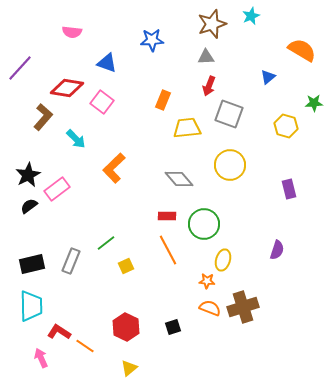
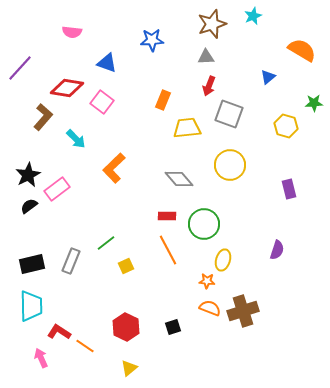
cyan star at (251, 16): moved 2 px right
brown cross at (243, 307): moved 4 px down
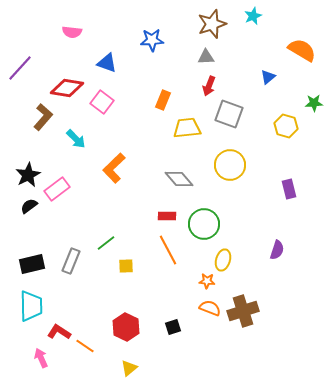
yellow square at (126, 266): rotated 21 degrees clockwise
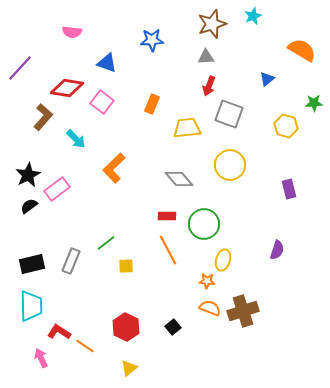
blue triangle at (268, 77): moved 1 px left, 2 px down
orange rectangle at (163, 100): moved 11 px left, 4 px down
black square at (173, 327): rotated 21 degrees counterclockwise
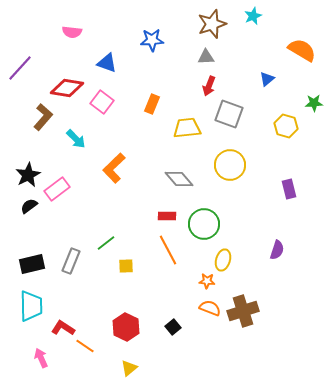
red L-shape at (59, 332): moved 4 px right, 4 px up
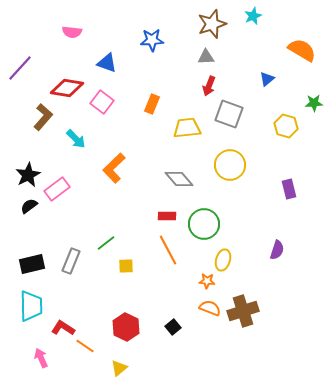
yellow triangle at (129, 368): moved 10 px left
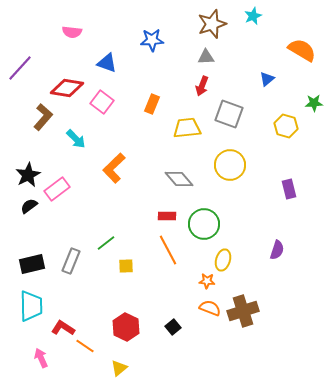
red arrow at (209, 86): moved 7 px left
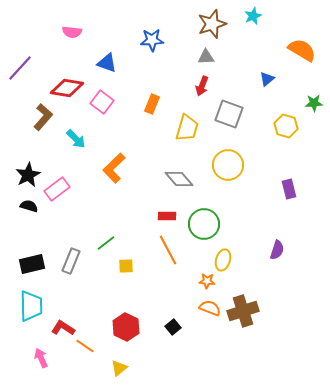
yellow trapezoid at (187, 128): rotated 112 degrees clockwise
yellow circle at (230, 165): moved 2 px left
black semicircle at (29, 206): rotated 54 degrees clockwise
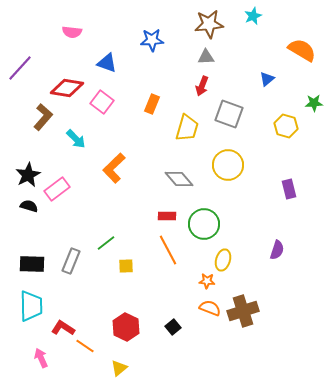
brown star at (212, 24): moved 3 px left; rotated 12 degrees clockwise
black rectangle at (32, 264): rotated 15 degrees clockwise
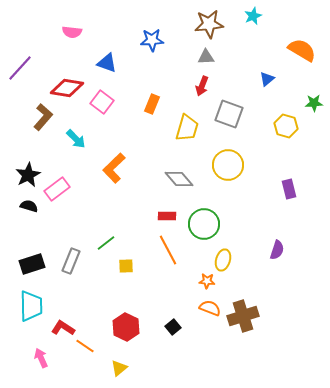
black rectangle at (32, 264): rotated 20 degrees counterclockwise
brown cross at (243, 311): moved 5 px down
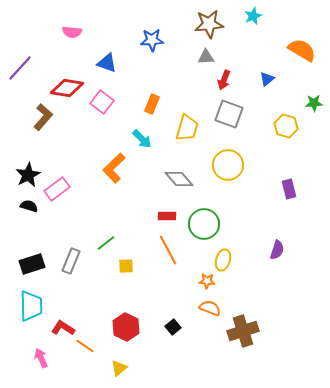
red arrow at (202, 86): moved 22 px right, 6 px up
cyan arrow at (76, 139): moved 66 px right
brown cross at (243, 316): moved 15 px down
